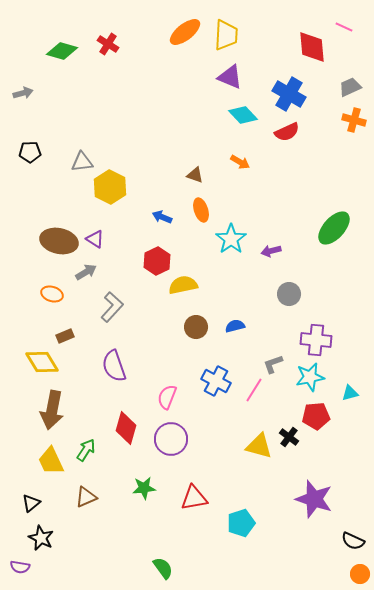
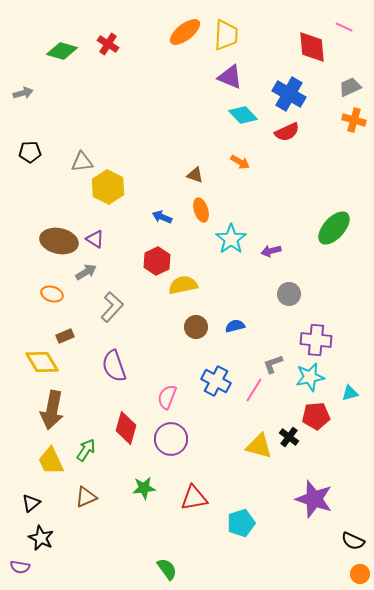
yellow hexagon at (110, 187): moved 2 px left
green semicircle at (163, 568): moved 4 px right, 1 px down
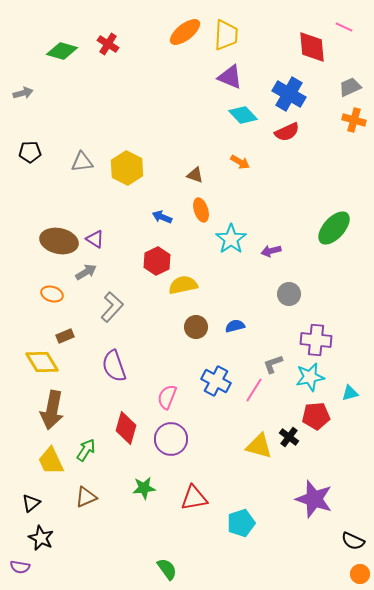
yellow hexagon at (108, 187): moved 19 px right, 19 px up
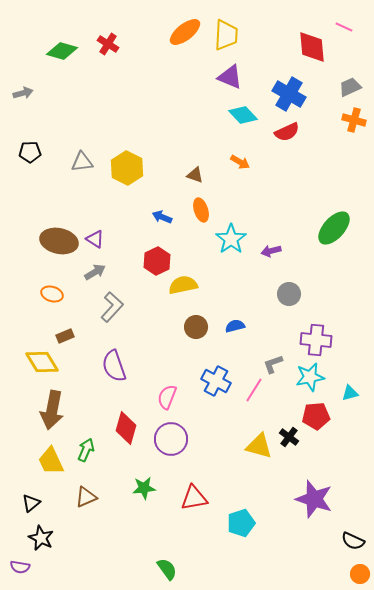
gray arrow at (86, 272): moved 9 px right
green arrow at (86, 450): rotated 10 degrees counterclockwise
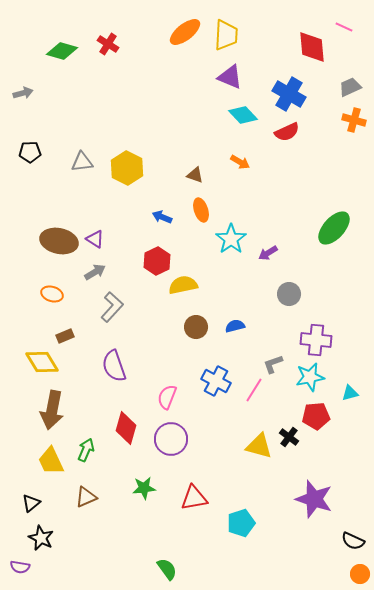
purple arrow at (271, 251): moved 3 px left, 2 px down; rotated 18 degrees counterclockwise
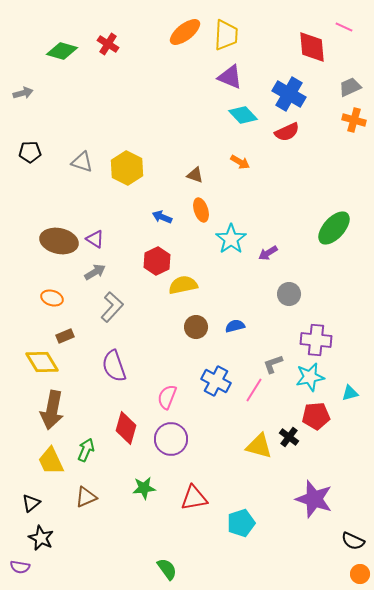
gray triangle at (82, 162): rotated 25 degrees clockwise
orange ellipse at (52, 294): moved 4 px down
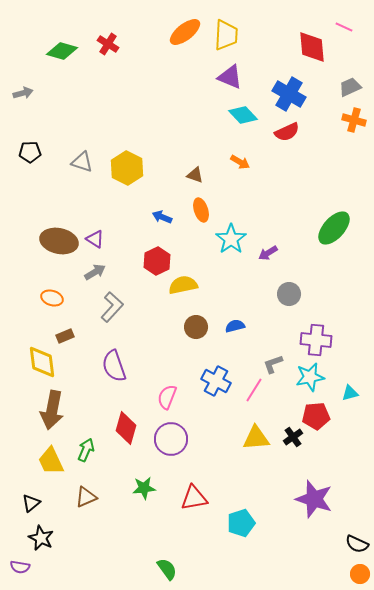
yellow diamond at (42, 362): rotated 24 degrees clockwise
black cross at (289, 437): moved 4 px right; rotated 18 degrees clockwise
yellow triangle at (259, 446): moved 3 px left, 8 px up; rotated 20 degrees counterclockwise
black semicircle at (353, 541): moved 4 px right, 3 px down
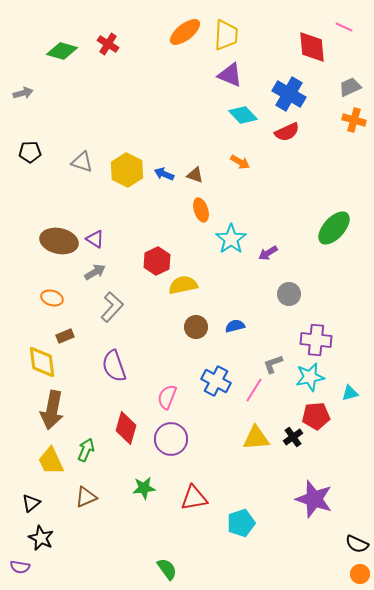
purple triangle at (230, 77): moved 2 px up
yellow hexagon at (127, 168): moved 2 px down
blue arrow at (162, 217): moved 2 px right, 43 px up
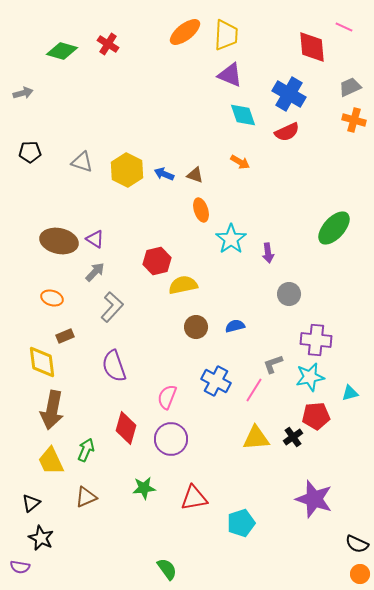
cyan diamond at (243, 115): rotated 24 degrees clockwise
purple arrow at (268, 253): rotated 66 degrees counterclockwise
red hexagon at (157, 261): rotated 12 degrees clockwise
gray arrow at (95, 272): rotated 15 degrees counterclockwise
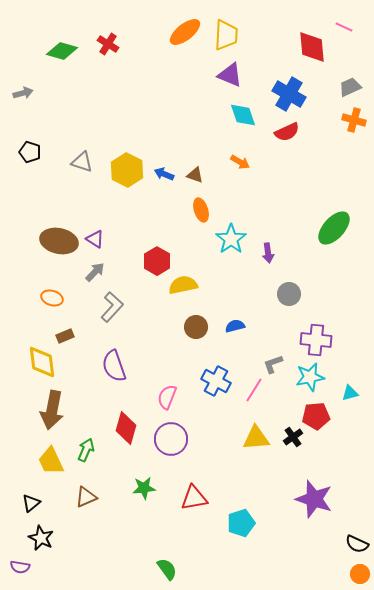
black pentagon at (30, 152): rotated 20 degrees clockwise
red hexagon at (157, 261): rotated 16 degrees counterclockwise
